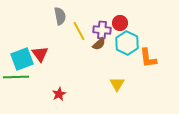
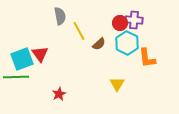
purple cross: moved 32 px right, 10 px up
orange L-shape: moved 1 px left
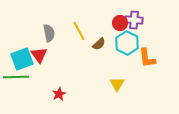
gray semicircle: moved 11 px left, 17 px down
red triangle: moved 1 px left, 1 px down
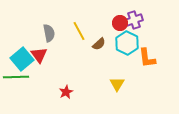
purple cross: rotated 24 degrees counterclockwise
cyan square: rotated 20 degrees counterclockwise
red star: moved 7 px right, 2 px up
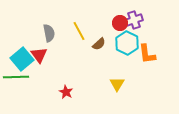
orange L-shape: moved 4 px up
red star: rotated 16 degrees counterclockwise
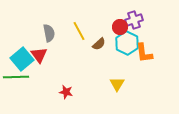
red circle: moved 4 px down
orange L-shape: moved 3 px left, 1 px up
red star: rotated 16 degrees counterclockwise
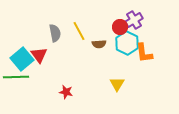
purple cross: rotated 12 degrees counterclockwise
gray semicircle: moved 6 px right
brown semicircle: rotated 40 degrees clockwise
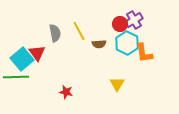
red circle: moved 3 px up
red triangle: moved 2 px left, 2 px up
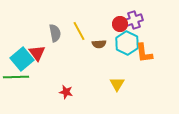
purple cross: rotated 12 degrees clockwise
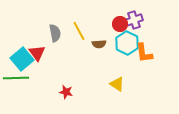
green line: moved 1 px down
yellow triangle: rotated 28 degrees counterclockwise
